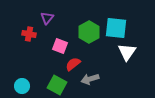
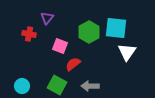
gray arrow: moved 7 px down; rotated 18 degrees clockwise
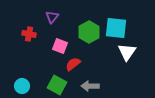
purple triangle: moved 5 px right, 1 px up
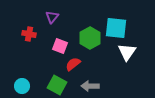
green hexagon: moved 1 px right, 6 px down
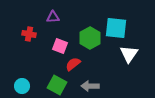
purple triangle: moved 1 px right; rotated 48 degrees clockwise
white triangle: moved 2 px right, 2 px down
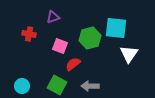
purple triangle: rotated 16 degrees counterclockwise
green hexagon: rotated 15 degrees clockwise
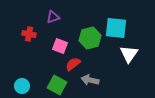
gray arrow: moved 6 px up; rotated 12 degrees clockwise
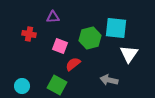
purple triangle: rotated 16 degrees clockwise
gray arrow: moved 19 px right
